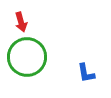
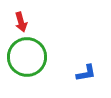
blue L-shape: rotated 90 degrees counterclockwise
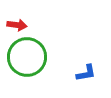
red arrow: moved 4 px left, 3 px down; rotated 66 degrees counterclockwise
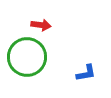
red arrow: moved 24 px right
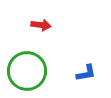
green circle: moved 14 px down
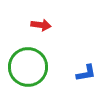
green circle: moved 1 px right, 4 px up
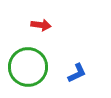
blue L-shape: moved 9 px left; rotated 15 degrees counterclockwise
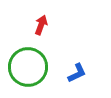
red arrow: rotated 78 degrees counterclockwise
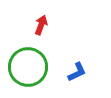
blue L-shape: moved 1 px up
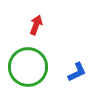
red arrow: moved 5 px left
